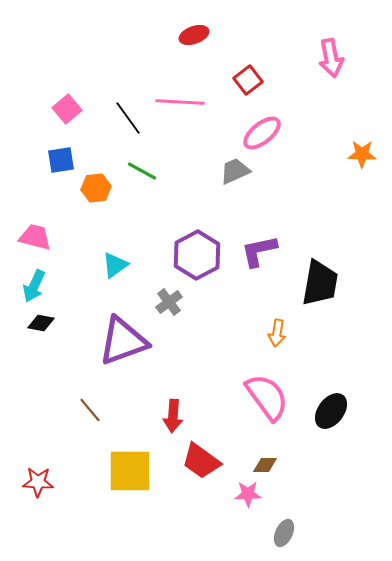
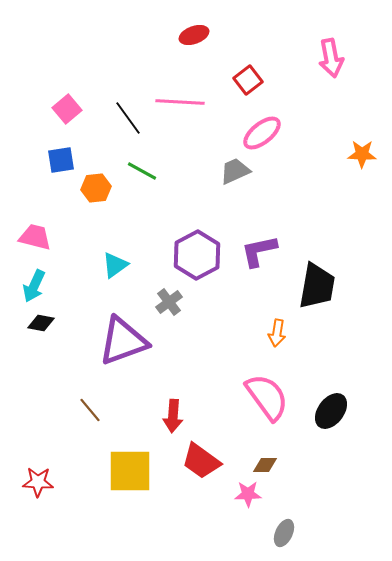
black trapezoid: moved 3 px left, 3 px down
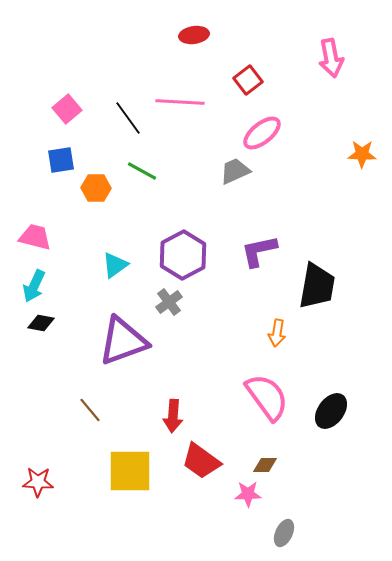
red ellipse: rotated 12 degrees clockwise
orange hexagon: rotated 8 degrees clockwise
purple hexagon: moved 14 px left
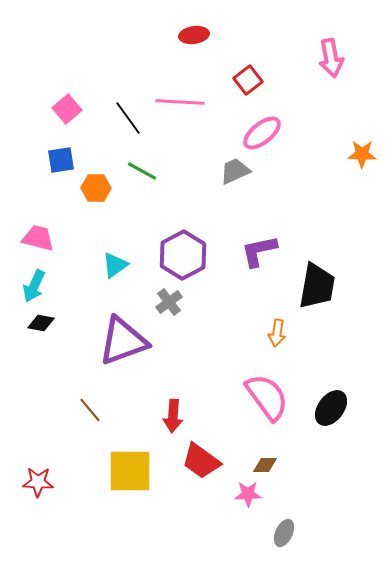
pink trapezoid: moved 3 px right, 1 px down
black ellipse: moved 3 px up
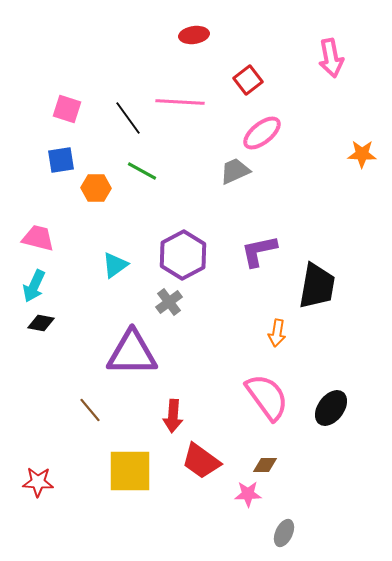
pink square: rotated 32 degrees counterclockwise
purple triangle: moved 9 px right, 12 px down; rotated 20 degrees clockwise
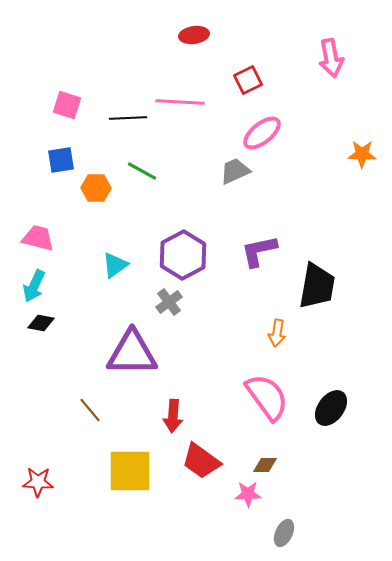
red square: rotated 12 degrees clockwise
pink square: moved 4 px up
black line: rotated 57 degrees counterclockwise
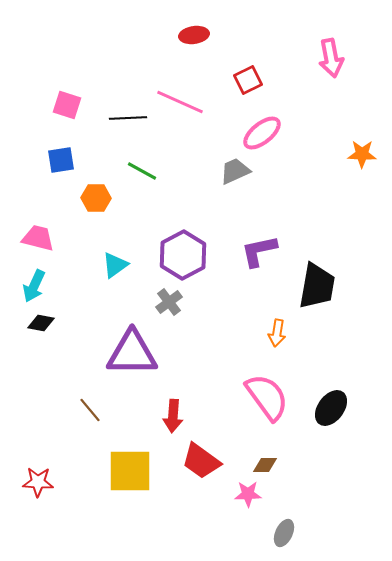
pink line: rotated 21 degrees clockwise
orange hexagon: moved 10 px down
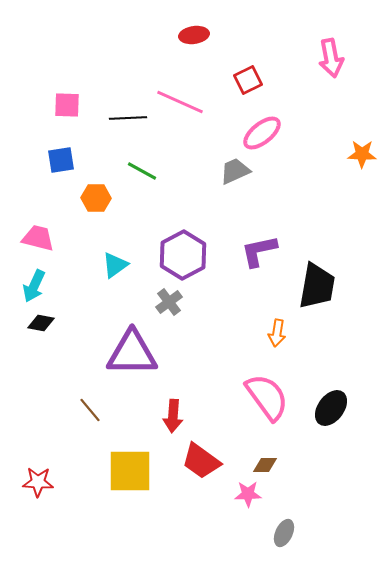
pink square: rotated 16 degrees counterclockwise
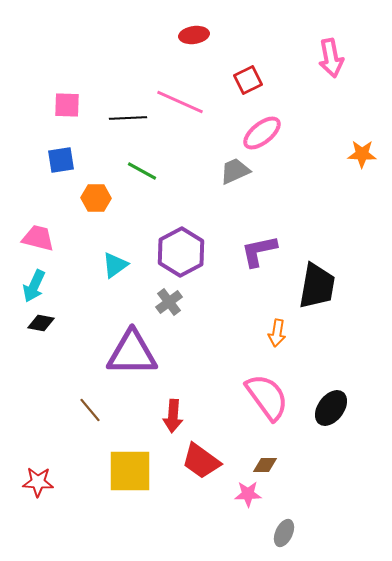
purple hexagon: moved 2 px left, 3 px up
